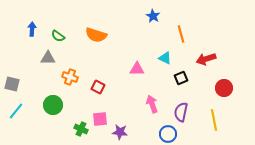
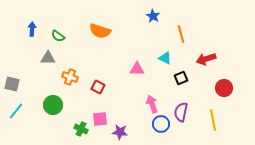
orange semicircle: moved 4 px right, 4 px up
yellow line: moved 1 px left
blue circle: moved 7 px left, 10 px up
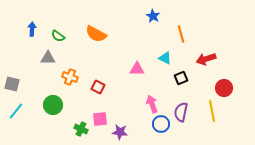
orange semicircle: moved 4 px left, 3 px down; rotated 10 degrees clockwise
yellow line: moved 1 px left, 9 px up
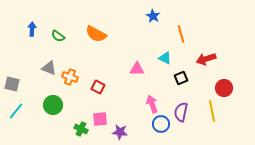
gray triangle: moved 1 px right, 10 px down; rotated 21 degrees clockwise
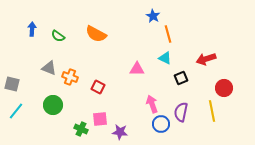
orange line: moved 13 px left
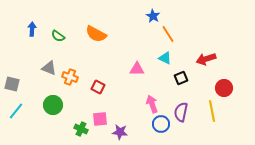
orange line: rotated 18 degrees counterclockwise
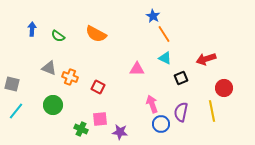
orange line: moved 4 px left
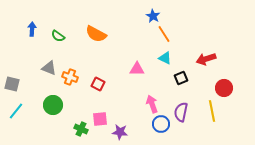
red square: moved 3 px up
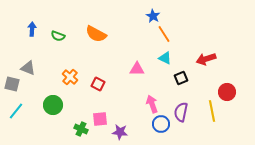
green semicircle: rotated 16 degrees counterclockwise
gray triangle: moved 21 px left
orange cross: rotated 21 degrees clockwise
red circle: moved 3 px right, 4 px down
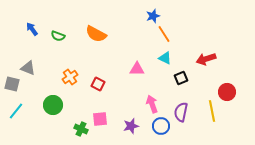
blue star: rotated 24 degrees clockwise
blue arrow: rotated 40 degrees counterclockwise
orange cross: rotated 14 degrees clockwise
blue circle: moved 2 px down
purple star: moved 11 px right, 6 px up; rotated 21 degrees counterclockwise
